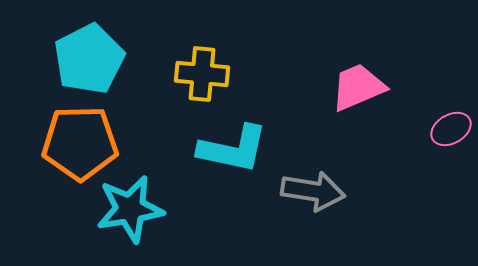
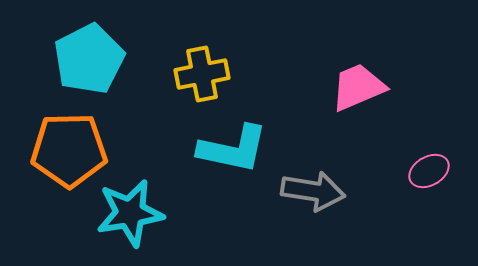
yellow cross: rotated 16 degrees counterclockwise
pink ellipse: moved 22 px left, 42 px down
orange pentagon: moved 11 px left, 7 px down
cyan star: moved 4 px down
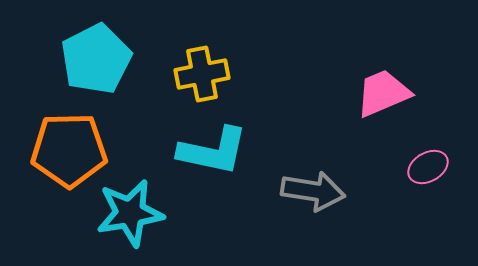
cyan pentagon: moved 7 px right
pink trapezoid: moved 25 px right, 6 px down
cyan L-shape: moved 20 px left, 2 px down
pink ellipse: moved 1 px left, 4 px up
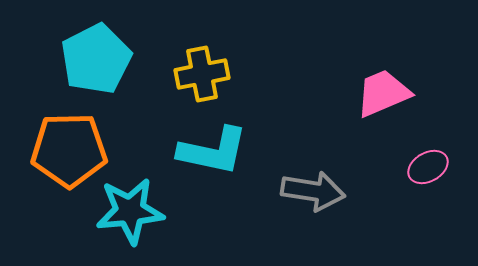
cyan star: moved 2 px up; rotated 4 degrees clockwise
